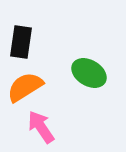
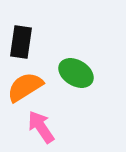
green ellipse: moved 13 px left
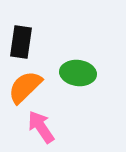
green ellipse: moved 2 px right; rotated 24 degrees counterclockwise
orange semicircle: rotated 12 degrees counterclockwise
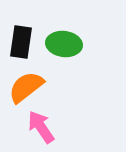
green ellipse: moved 14 px left, 29 px up
orange semicircle: moved 1 px right; rotated 6 degrees clockwise
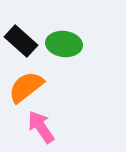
black rectangle: moved 1 px up; rotated 56 degrees counterclockwise
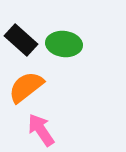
black rectangle: moved 1 px up
pink arrow: moved 3 px down
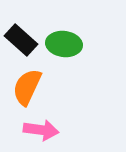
orange semicircle: moved 1 px right; rotated 27 degrees counterclockwise
pink arrow: rotated 132 degrees clockwise
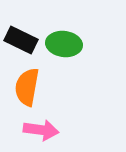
black rectangle: rotated 16 degrees counterclockwise
orange semicircle: rotated 15 degrees counterclockwise
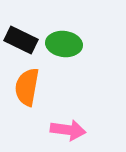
pink arrow: moved 27 px right
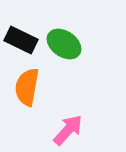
green ellipse: rotated 28 degrees clockwise
pink arrow: rotated 56 degrees counterclockwise
